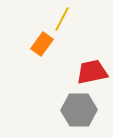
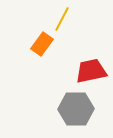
red trapezoid: moved 1 px left, 1 px up
gray hexagon: moved 3 px left, 1 px up
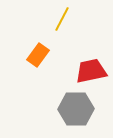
orange rectangle: moved 4 px left, 11 px down
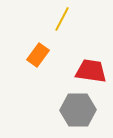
red trapezoid: rotated 20 degrees clockwise
gray hexagon: moved 2 px right, 1 px down
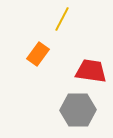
orange rectangle: moved 1 px up
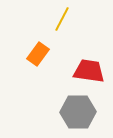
red trapezoid: moved 2 px left
gray hexagon: moved 2 px down
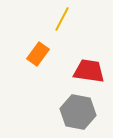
gray hexagon: rotated 12 degrees clockwise
